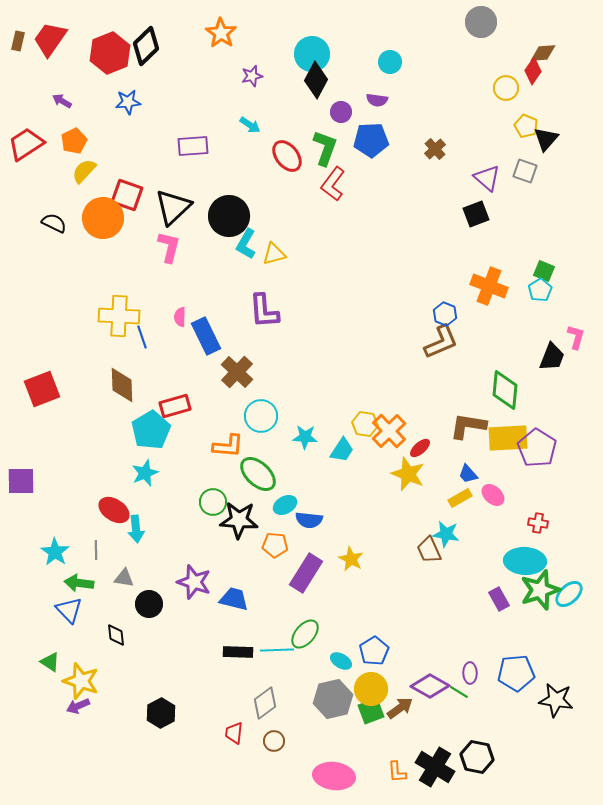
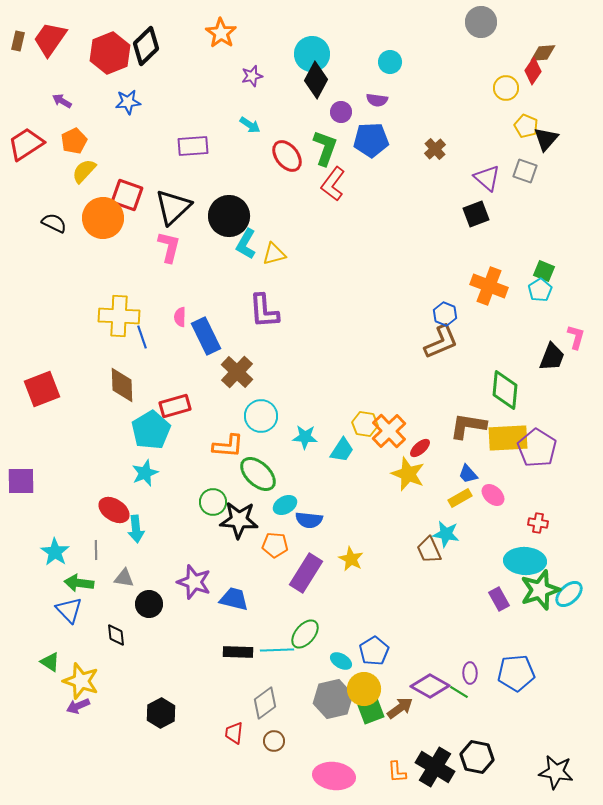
yellow circle at (371, 689): moved 7 px left
black star at (556, 700): moved 72 px down
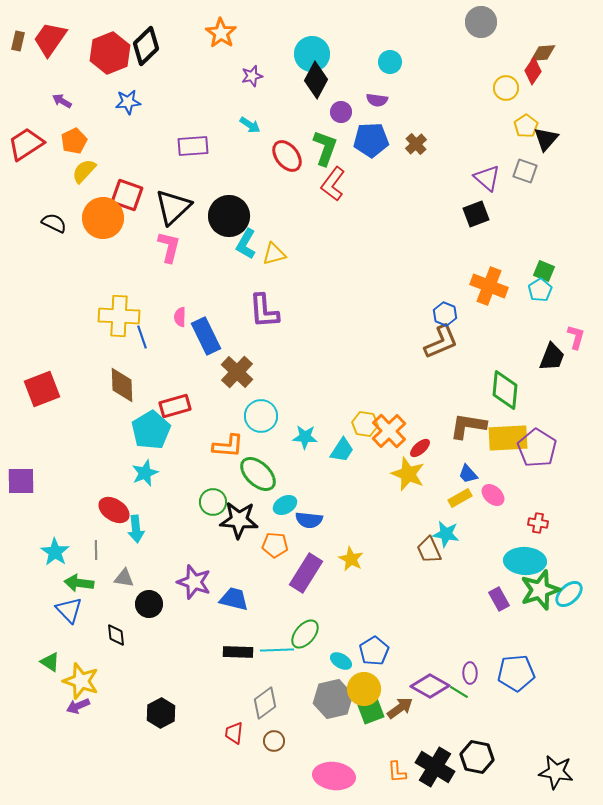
yellow pentagon at (526, 126): rotated 15 degrees clockwise
brown cross at (435, 149): moved 19 px left, 5 px up
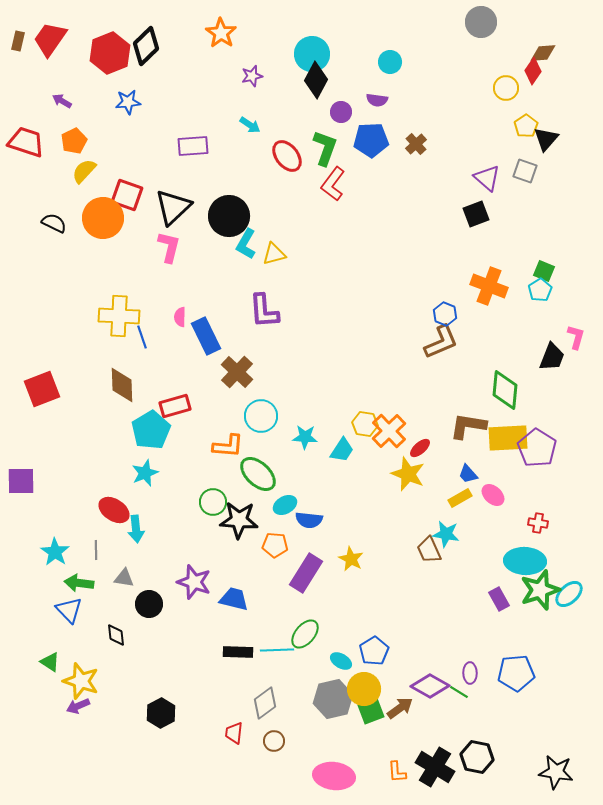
red trapezoid at (26, 144): moved 2 px up; rotated 51 degrees clockwise
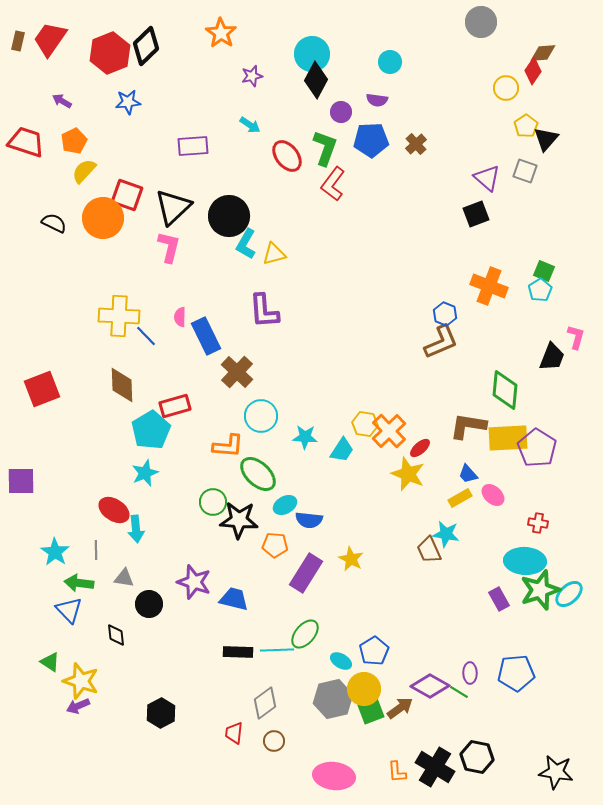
blue line at (142, 337): moved 4 px right, 1 px up; rotated 25 degrees counterclockwise
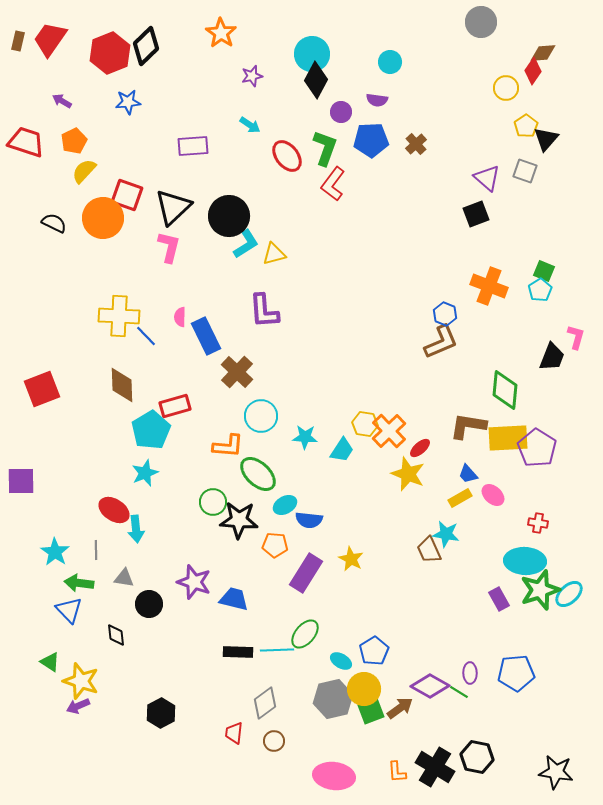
cyan L-shape at (246, 244): rotated 152 degrees counterclockwise
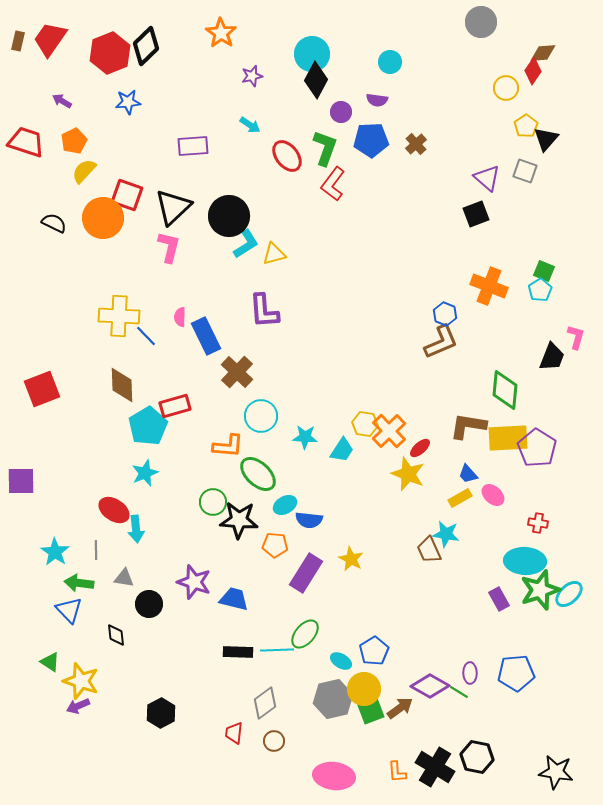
cyan pentagon at (151, 430): moved 3 px left, 4 px up
